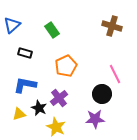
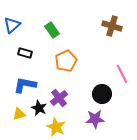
orange pentagon: moved 5 px up
pink line: moved 7 px right
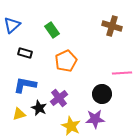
pink line: moved 1 px up; rotated 66 degrees counterclockwise
yellow star: moved 15 px right, 1 px up
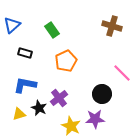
pink line: rotated 48 degrees clockwise
